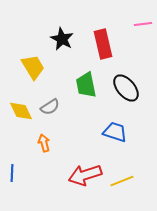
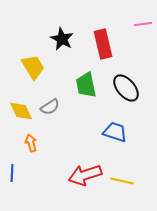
orange arrow: moved 13 px left
yellow line: rotated 35 degrees clockwise
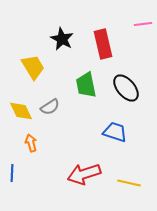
red arrow: moved 1 px left, 1 px up
yellow line: moved 7 px right, 2 px down
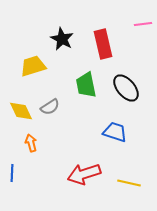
yellow trapezoid: moved 1 px up; rotated 76 degrees counterclockwise
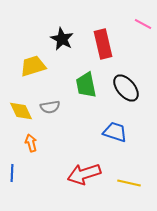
pink line: rotated 36 degrees clockwise
gray semicircle: rotated 24 degrees clockwise
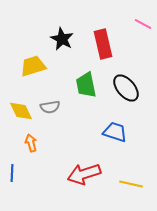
yellow line: moved 2 px right, 1 px down
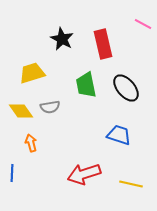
yellow trapezoid: moved 1 px left, 7 px down
yellow diamond: rotated 10 degrees counterclockwise
blue trapezoid: moved 4 px right, 3 px down
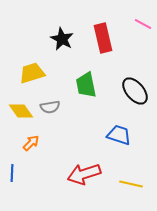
red rectangle: moved 6 px up
black ellipse: moved 9 px right, 3 px down
orange arrow: rotated 60 degrees clockwise
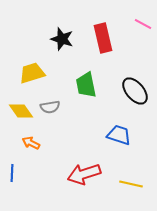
black star: rotated 10 degrees counterclockwise
orange arrow: rotated 108 degrees counterclockwise
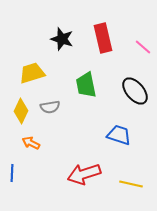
pink line: moved 23 px down; rotated 12 degrees clockwise
yellow diamond: rotated 60 degrees clockwise
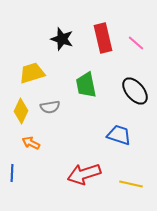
pink line: moved 7 px left, 4 px up
